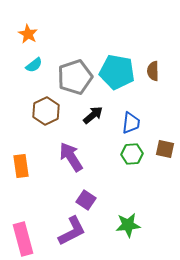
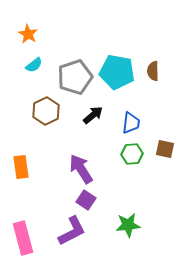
purple arrow: moved 10 px right, 12 px down
orange rectangle: moved 1 px down
pink rectangle: moved 1 px up
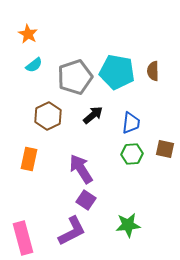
brown hexagon: moved 2 px right, 5 px down
orange rectangle: moved 8 px right, 8 px up; rotated 20 degrees clockwise
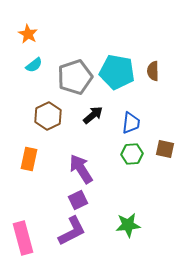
purple square: moved 8 px left; rotated 30 degrees clockwise
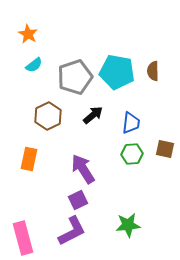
purple arrow: moved 2 px right
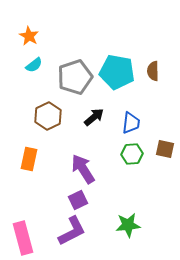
orange star: moved 1 px right, 2 px down
black arrow: moved 1 px right, 2 px down
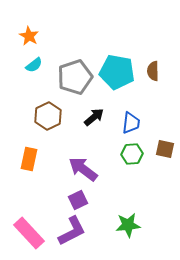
purple arrow: rotated 20 degrees counterclockwise
pink rectangle: moved 6 px right, 5 px up; rotated 28 degrees counterclockwise
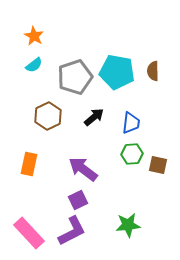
orange star: moved 5 px right
brown square: moved 7 px left, 16 px down
orange rectangle: moved 5 px down
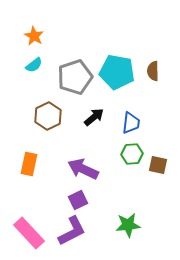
purple arrow: rotated 12 degrees counterclockwise
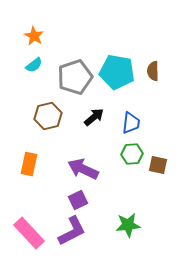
brown hexagon: rotated 12 degrees clockwise
